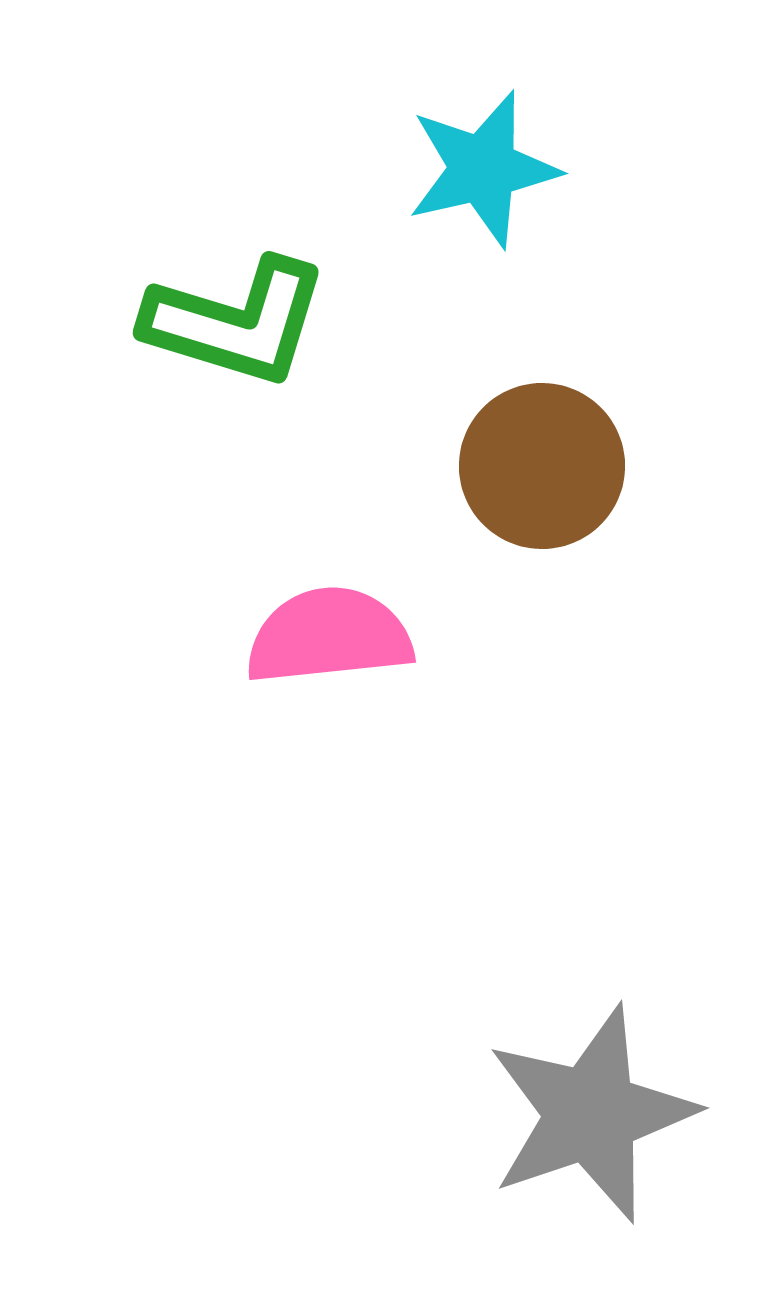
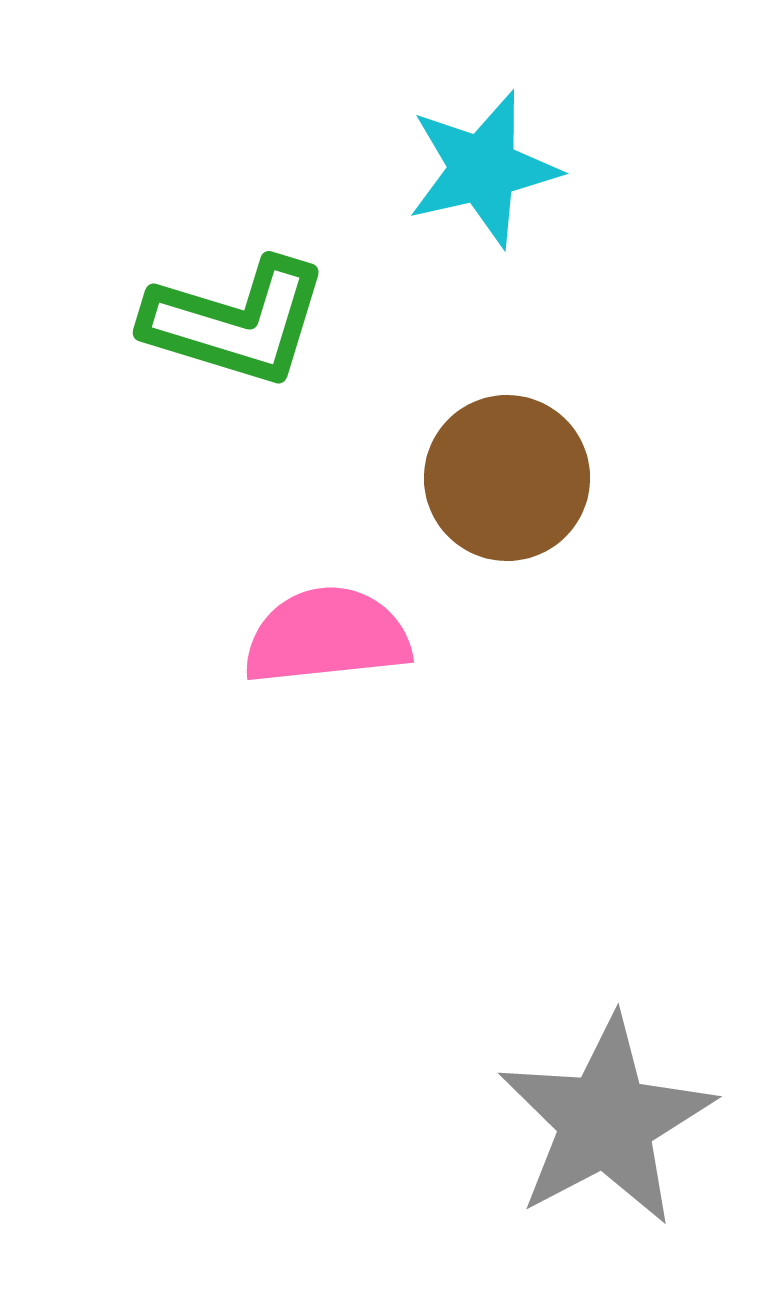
brown circle: moved 35 px left, 12 px down
pink semicircle: moved 2 px left
gray star: moved 15 px right, 7 px down; rotated 9 degrees counterclockwise
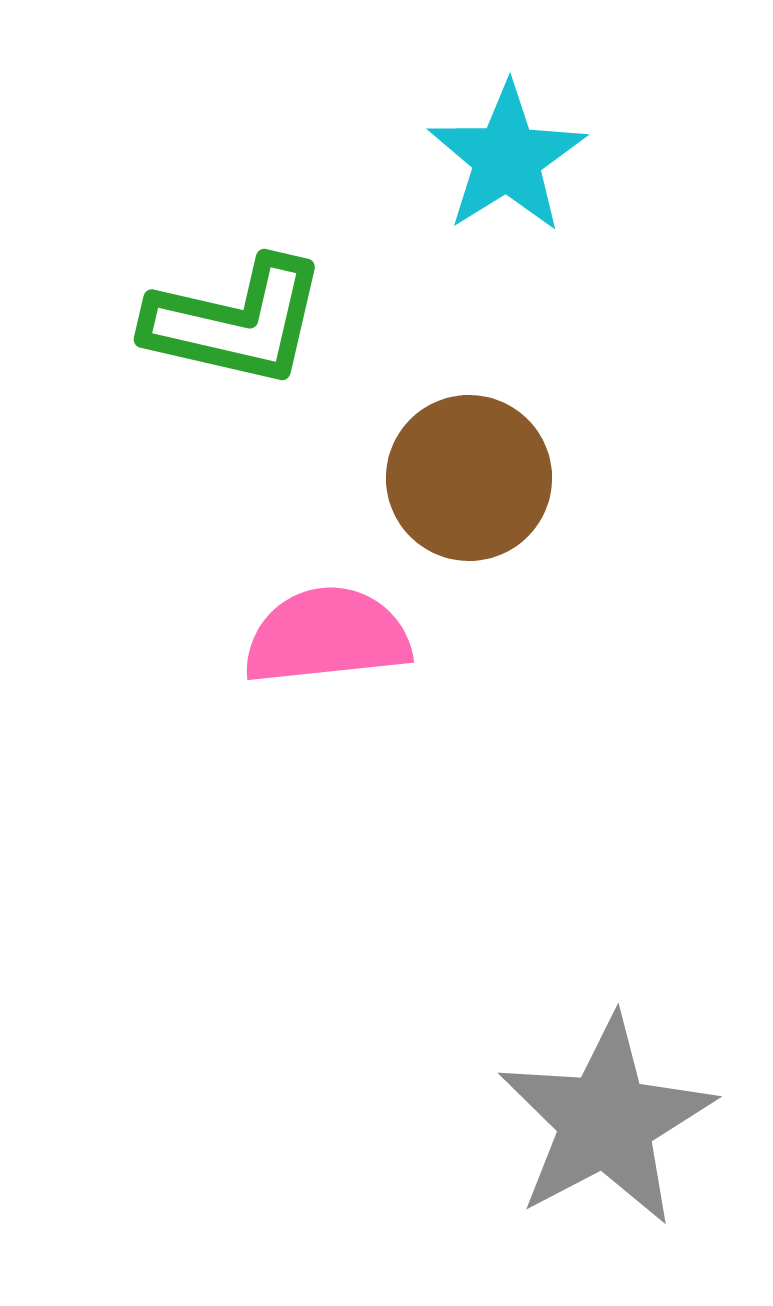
cyan star: moved 24 px right, 11 px up; rotated 19 degrees counterclockwise
green L-shape: rotated 4 degrees counterclockwise
brown circle: moved 38 px left
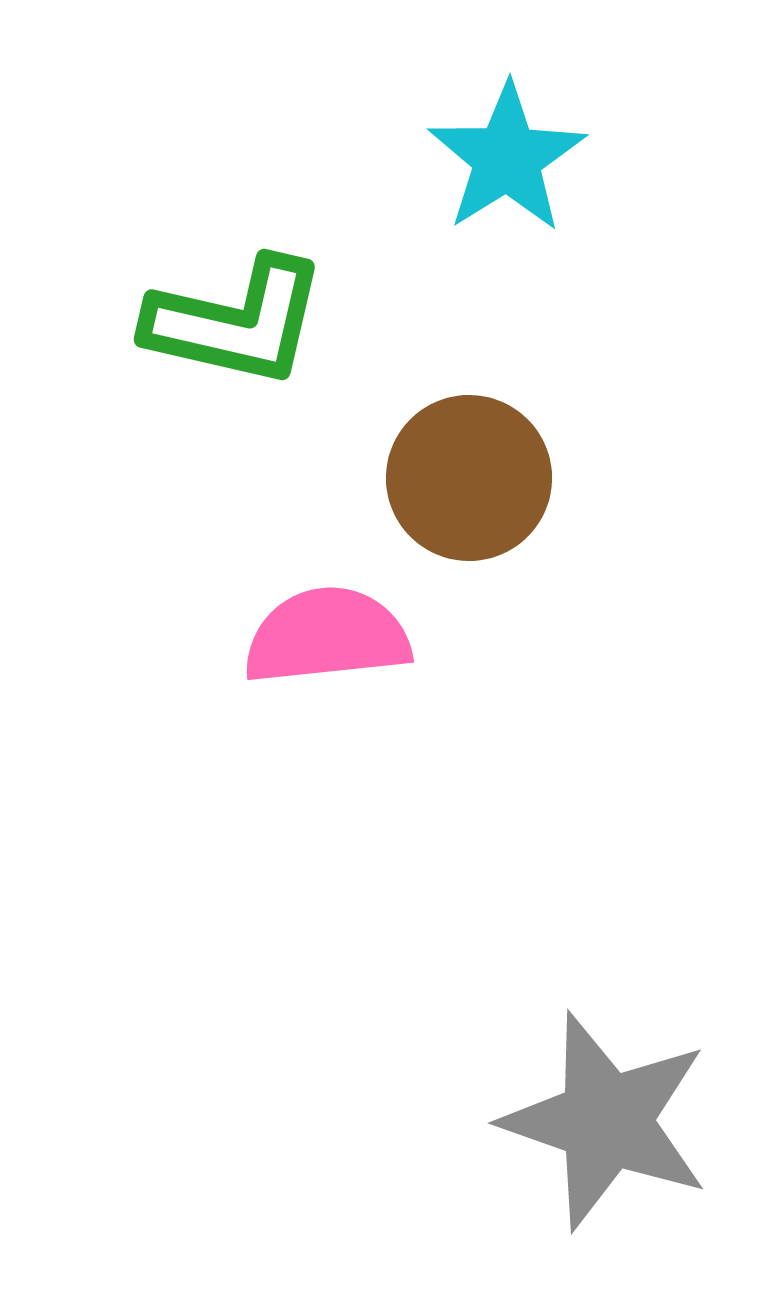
gray star: rotated 25 degrees counterclockwise
